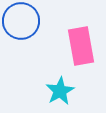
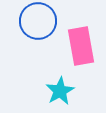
blue circle: moved 17 px right
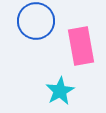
blue circle: moved 2 px left
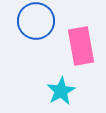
cyan star: moved 1 px right
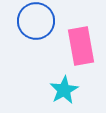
cyan star: moved 3 px right, 1 px up
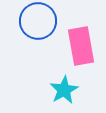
blue circle: moved 2 px right
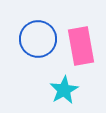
blue circle: moved 18 px down
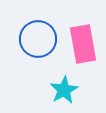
pink rectangle: moved 2 px right, 2 px up
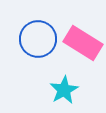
pink rectangle: moved 1 px up; rotated 48 degrees counterclockwise
